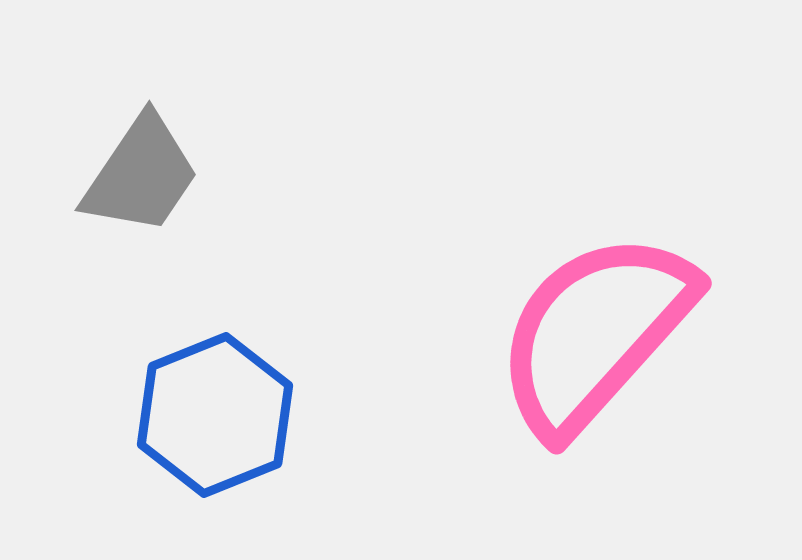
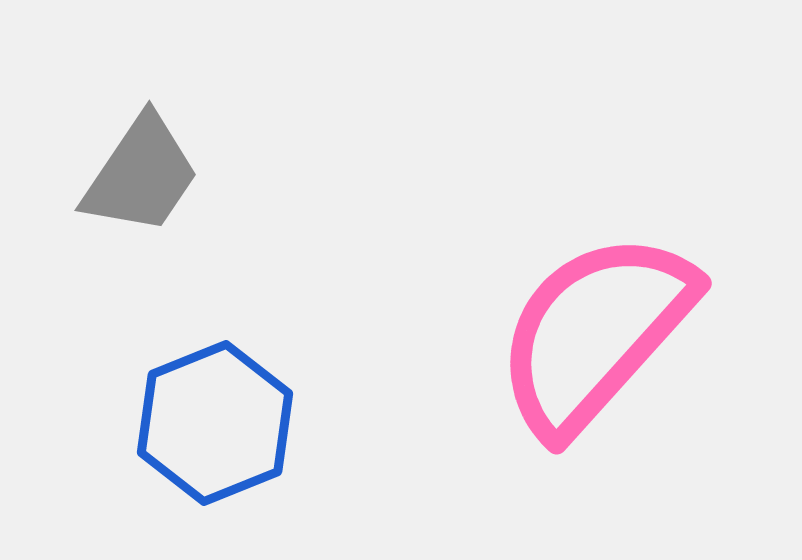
blue hexagon: moved 8 px down
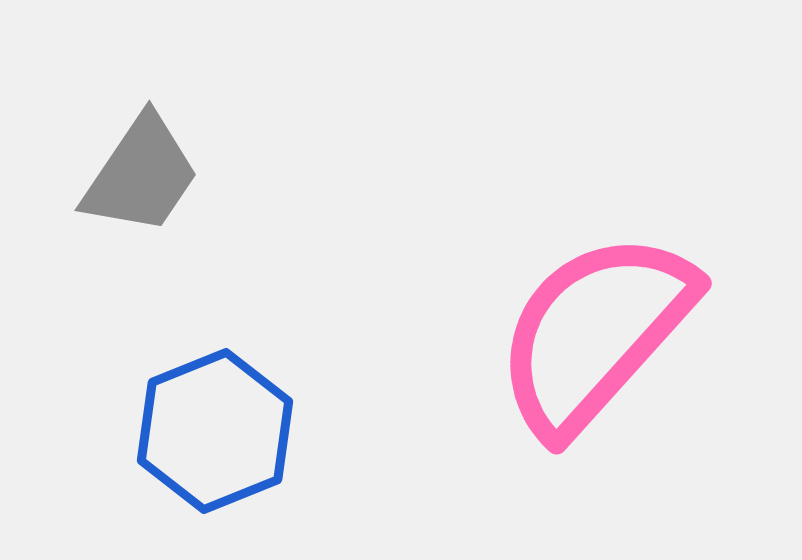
blue hexagon: moved 8 px down
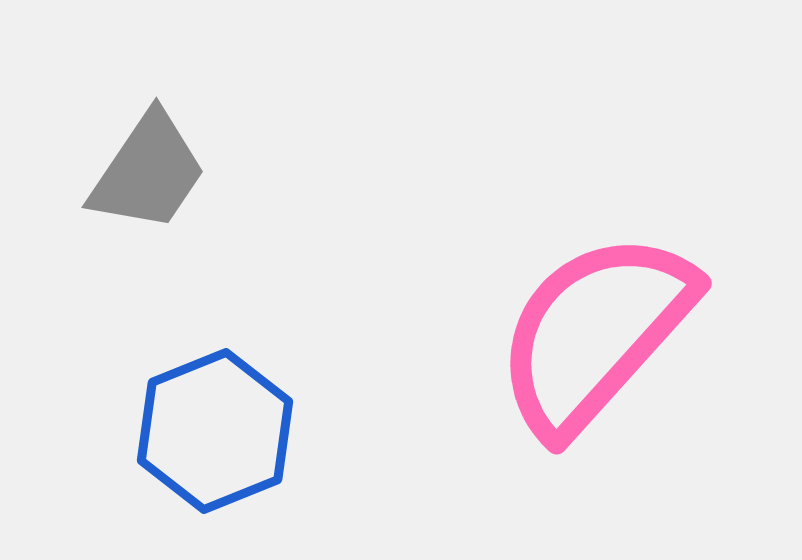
gray trapezoid: moved 7 px right, 3 px up
